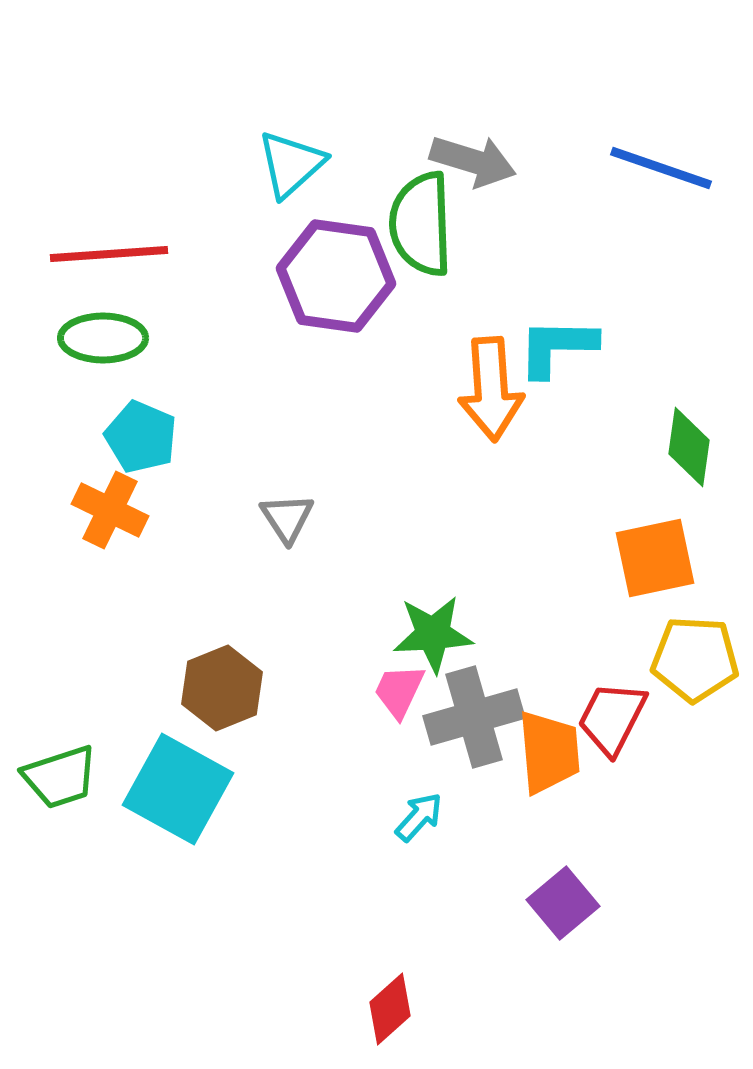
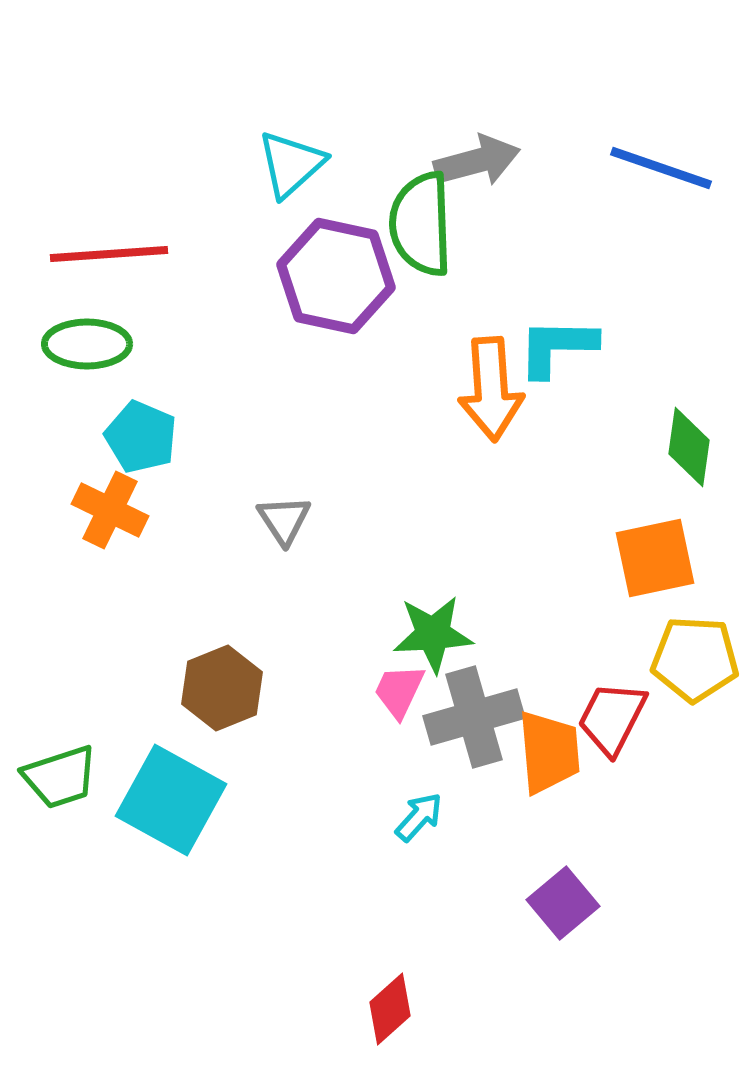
gray arrow: moved 4 px right; rotated 32 degrees counterclockwise
purple hexagon: rotated 4 degrees clockwise
green ellipse: moved 16 px left, 6 px down
gray triangle: moved 3 px left, 2 px down
cyan square: moved 7 px left, 11 px down
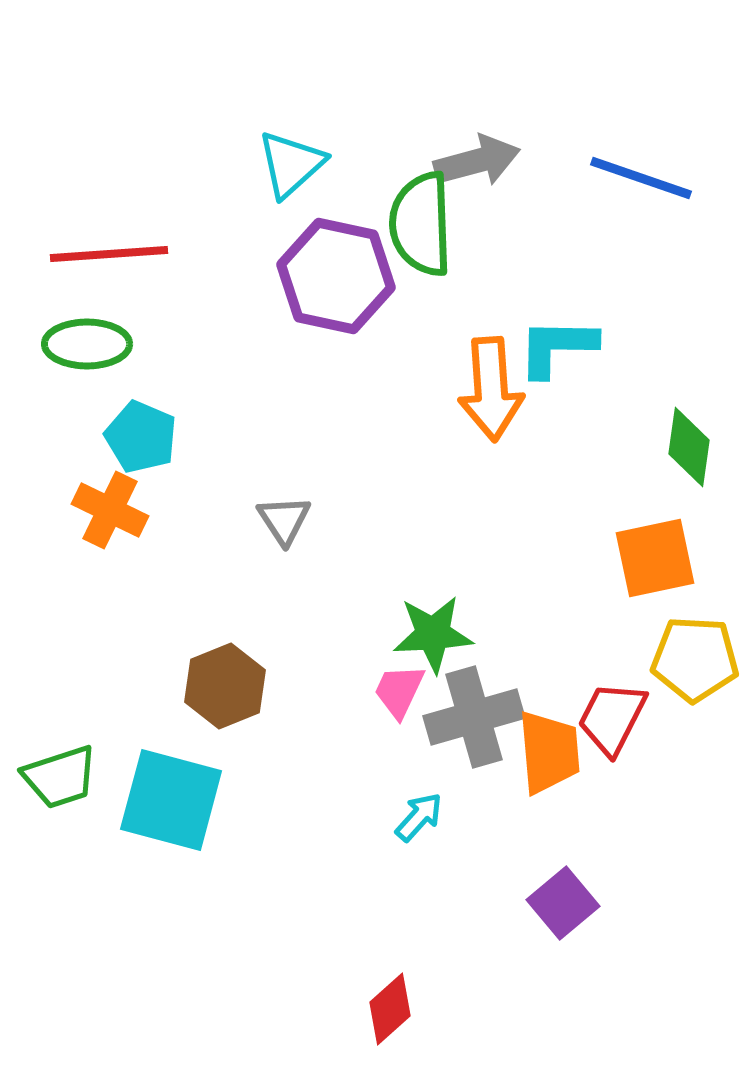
blue line: moved 20 px left, 10 px down
brown hexagon: moved 3 px right, 2 px up
cyan square: rotated 14 degrees counterclockwise
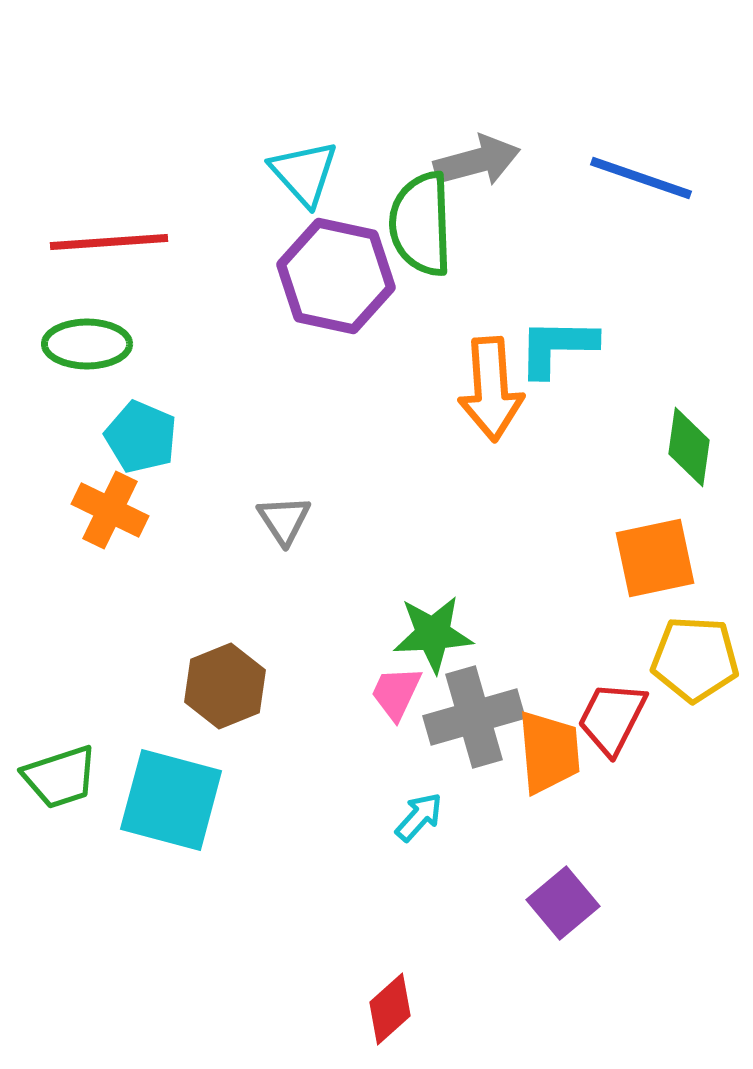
cyan triangle: moved 13 px right, 9 px down; rotated 30 degrees counterclockwise
red line: moved 12 px up
pink trapezoid: moved 3 px left, 2 px down
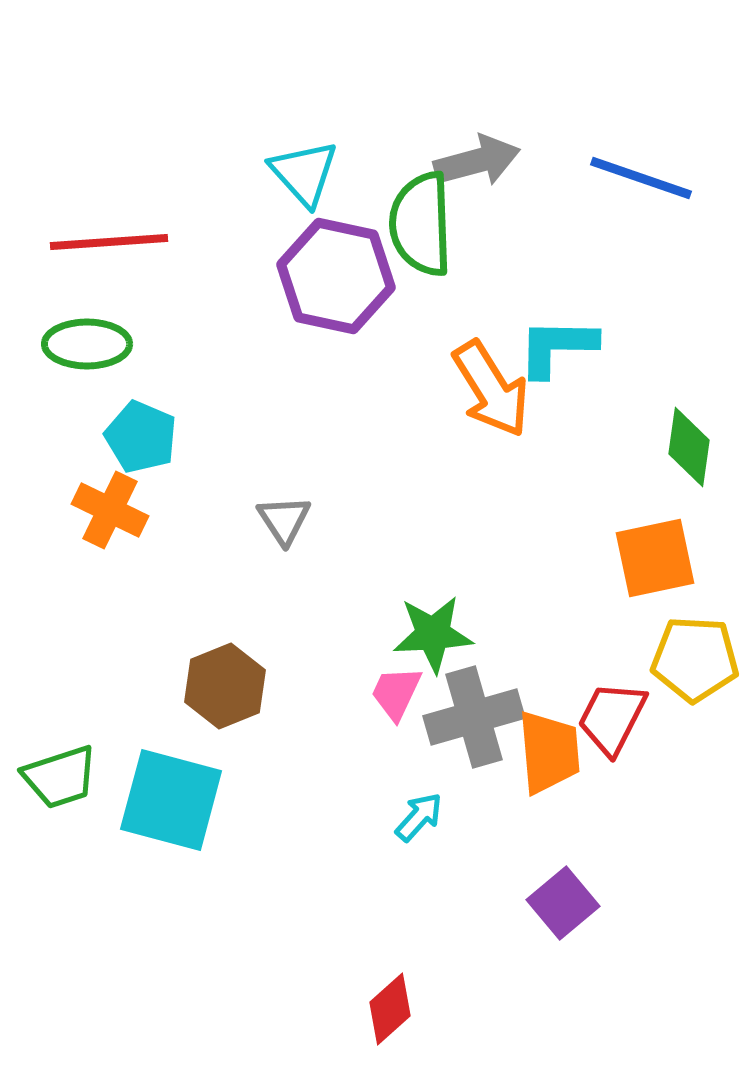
orange arrow: rotated 28 degrees counterclockwise
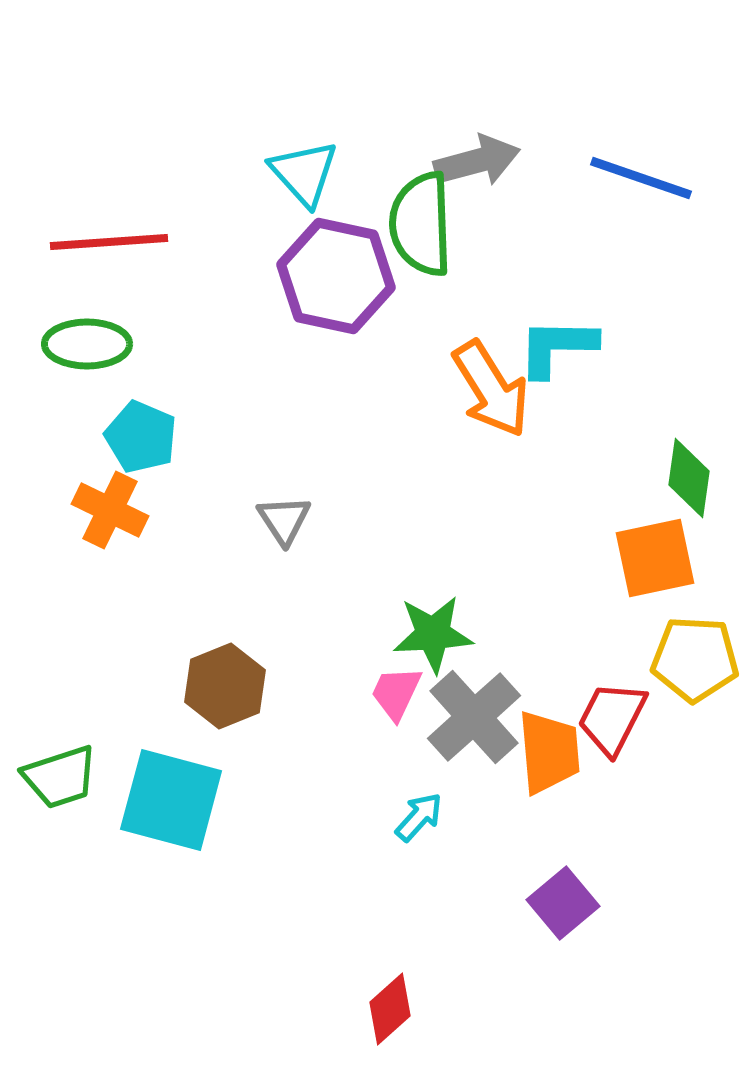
green diamond: moved 31 px down
gray cross: rotated 26 degrees counterclockwise
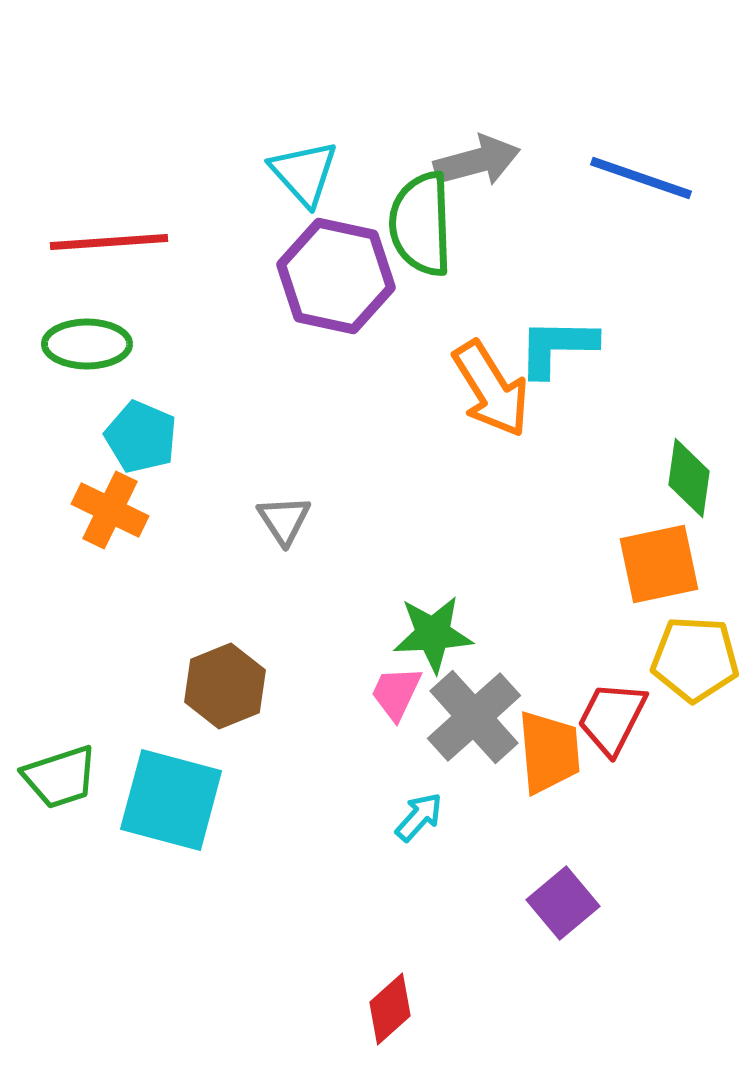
orange square: moved 4 px right, 6 px down
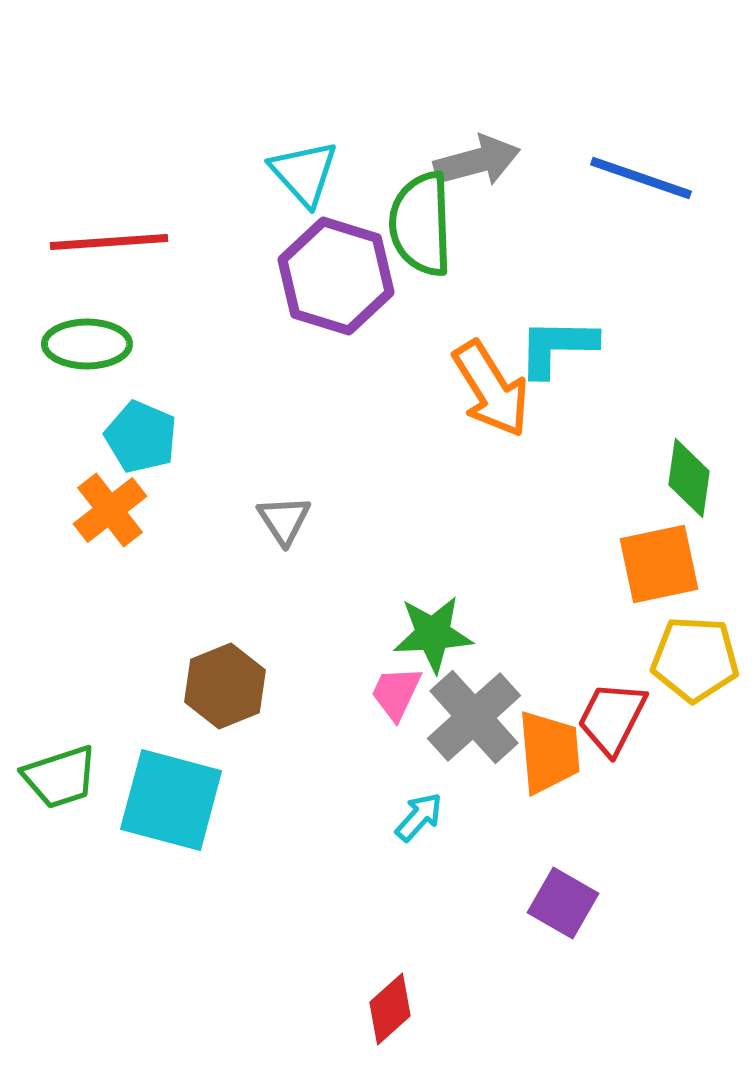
purple hexagon: rotated 5 degrees clockwise
orange cross: rotated 26 degrees clockwise
purple square: rotated 20 degrees counterclockwise
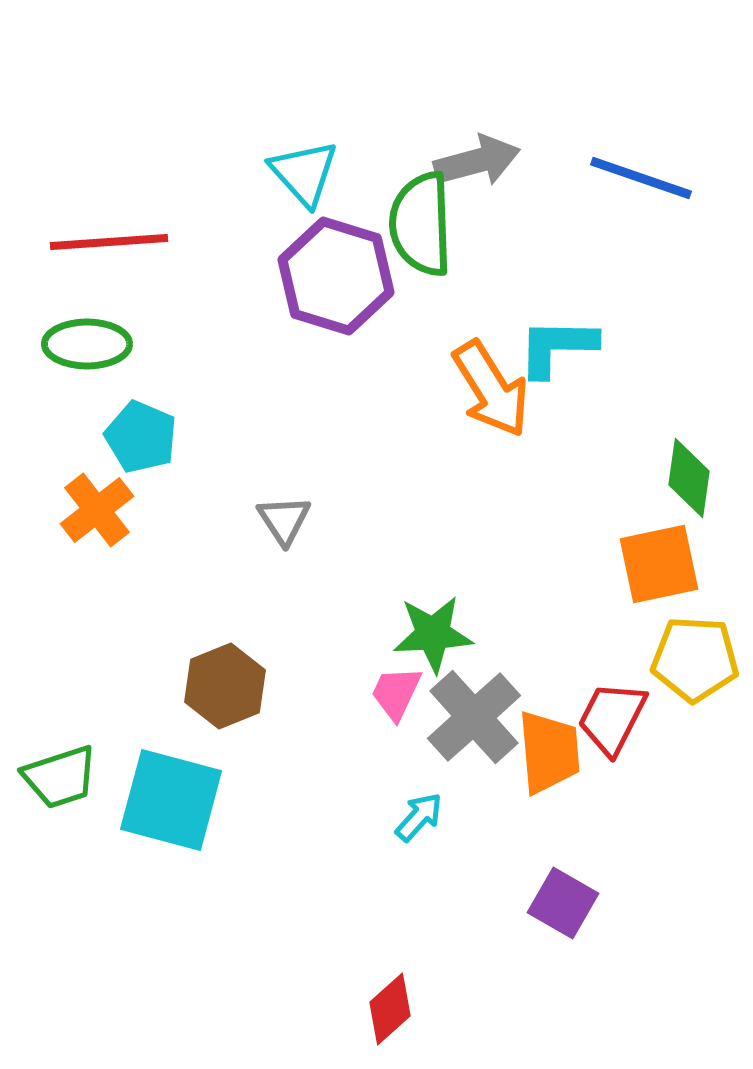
orange cross: moved 13 px left
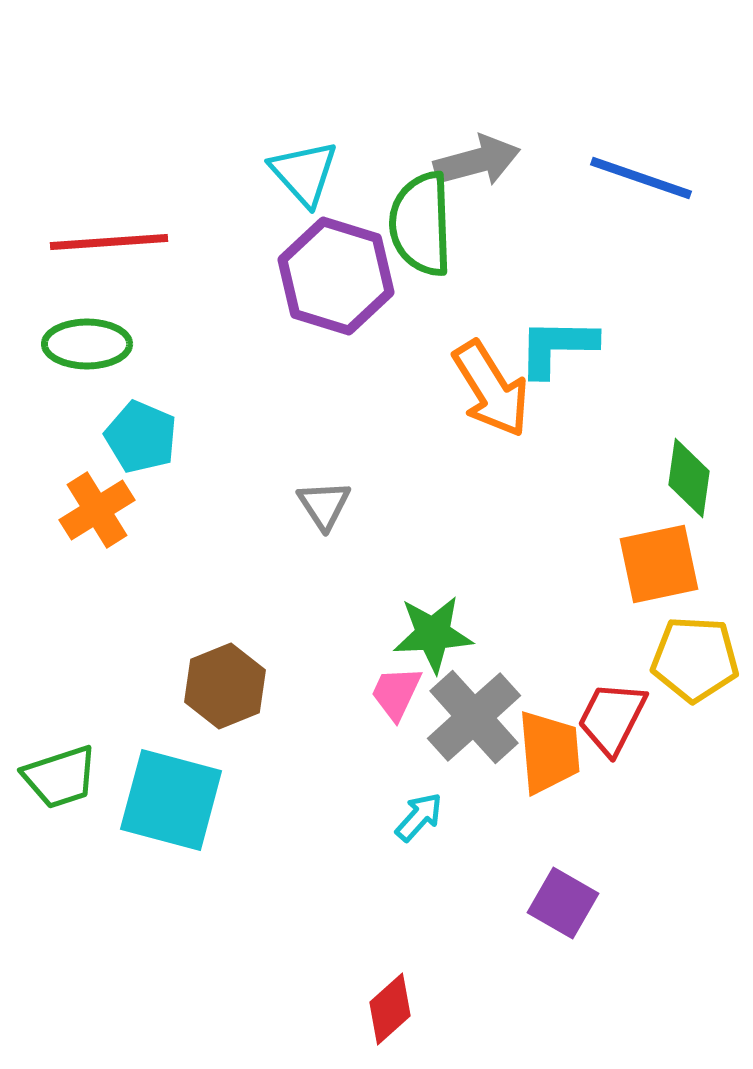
orange cross: rotated 6 degrees clockwise
gray triangle: moved 40 px right, 15 px up
